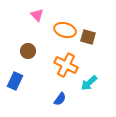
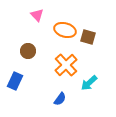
orange cross: rotated 20 degrees clockwise
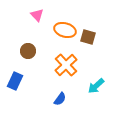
cyan arrow: moved 7 px right, 3 px down
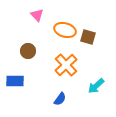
blue rectangle: rotated 66 degrees clockwise
